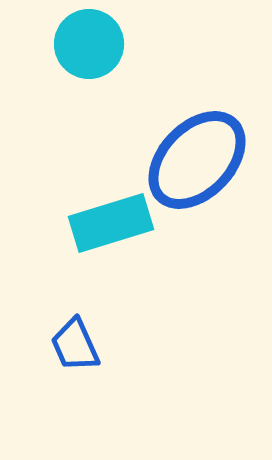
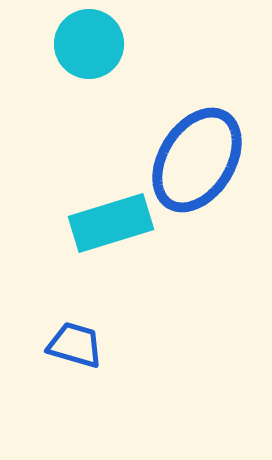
blue ellipse: rotated 12 degrees counterclockwise
blue trapezoid: rotated 130 degrees clockwise
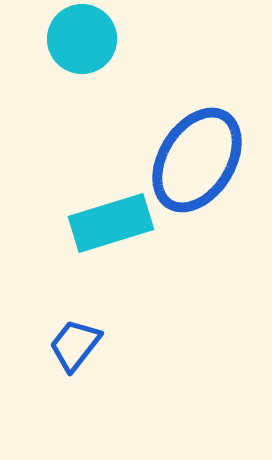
cyan circle: moved 7 px left, 5 px up
blue trapezoid: rotated 68 degrees counterclockwise
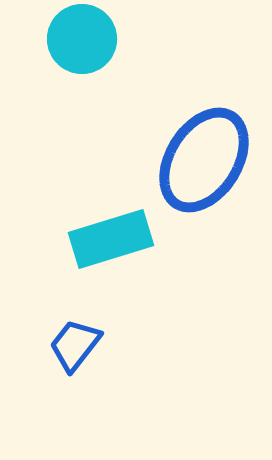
blue ellipse: moved 7 px right
cyan rectangle: moved 16 px down
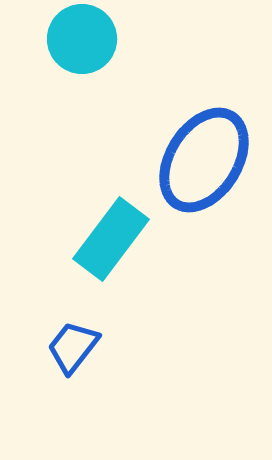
cyan rectangle: rotated 36 degrees counterclockwise
blue trapezoid: moved 2 px left, 2 px down
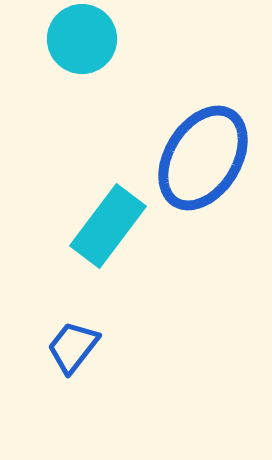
blue ellipse: moved 1 px left, 2 px up
cyan rectangle: moved 3 px left, 13 px up
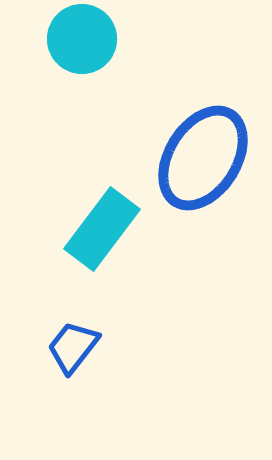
cyan rectangle: moved 6 px left, 3 px down
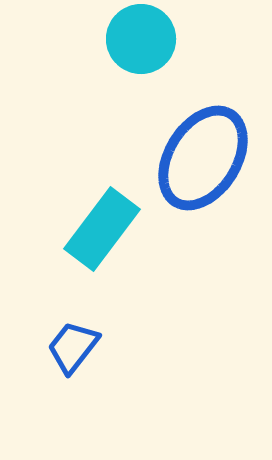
cyan circle: moved 59 px right
